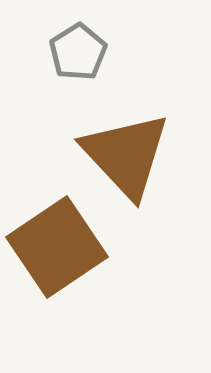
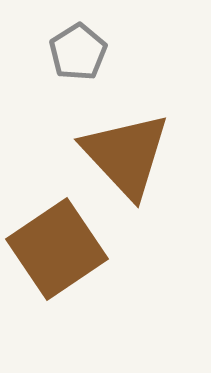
brown square: moved 2 px down
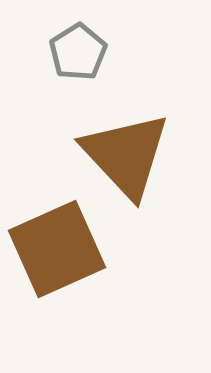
brown square: rotated 10 degrees clockwise
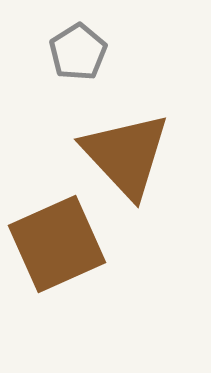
brown square: moved 5 px up
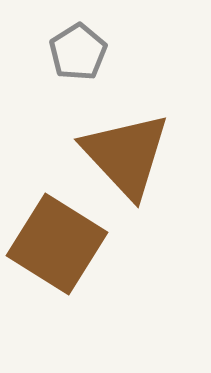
brown square: rotated 34 degrees counterclockwise
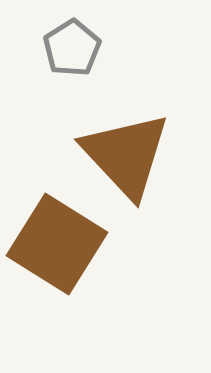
gray pentagon: moved 6 px left, 4 px up
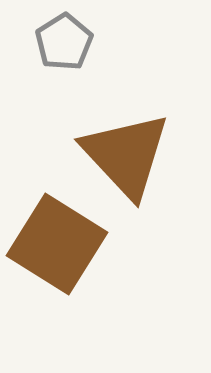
gray pentagon: moved 8 px left, 6 px up
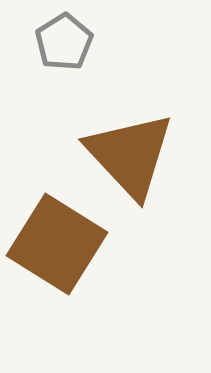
brown triangle: moved 4 px right
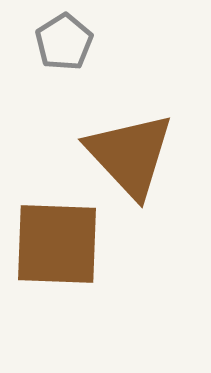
brown square: rotated 30 degrees counterclockwise
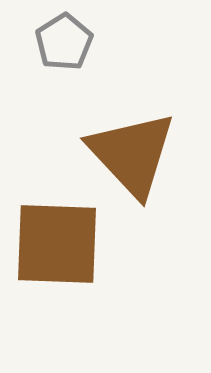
brown triangle: moved 2 px right, 1 px up
